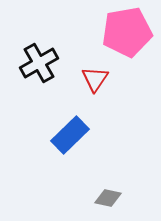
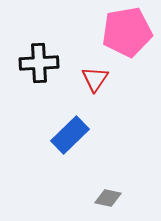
black cross: rotated 27 degrees clockwise
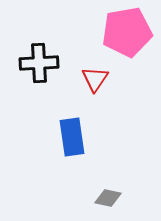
blue rectangle: moved 2 px right, 2 px down; rotated 54 degrees counterclockwise
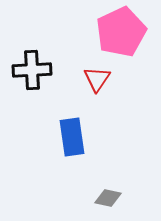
pink pentagon: moved 6 px left; rotated 15 degrees counterclockwise
black cross: moved 7 px left, 7 px down
red triangle: moved 2 px right
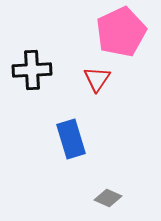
blue rectangle: moved 1 px left, 2 px down; rotated 9 degrees counterclockwise
gray diamond: rotated 12 degrees clockwise
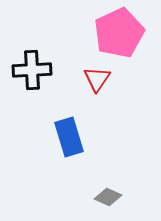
pink pentagon: moved 2 px left, 1 px down
blue rectangle: moved 2 px left, 2 px up
gray diamond: moved 1 px up
